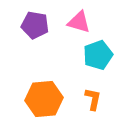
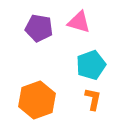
purple pentagon: moved 4 px right, 3 px down
cyan pentagon: moved 7 px left, 10 px down
orange hexagon: moved 7 px left, 1 px down; rotated 15 degrees counterclockwise
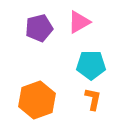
pink triangle: rotated 45 degrees counterclockwise
purple pentagon: rotated 24 degrees counterclockwise
cyan pentagon: rotated 20 degrees clockwise
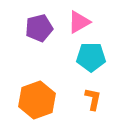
cyan pentagon: moved 8 px up
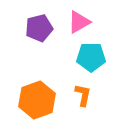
orange L-shape: moved 10 px left, 4 px up
